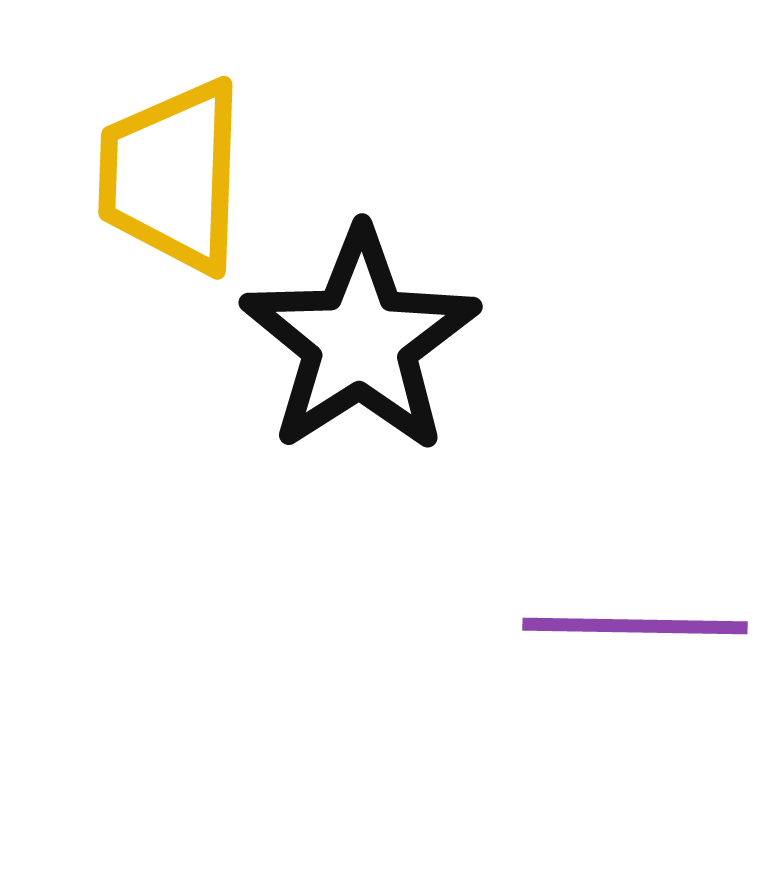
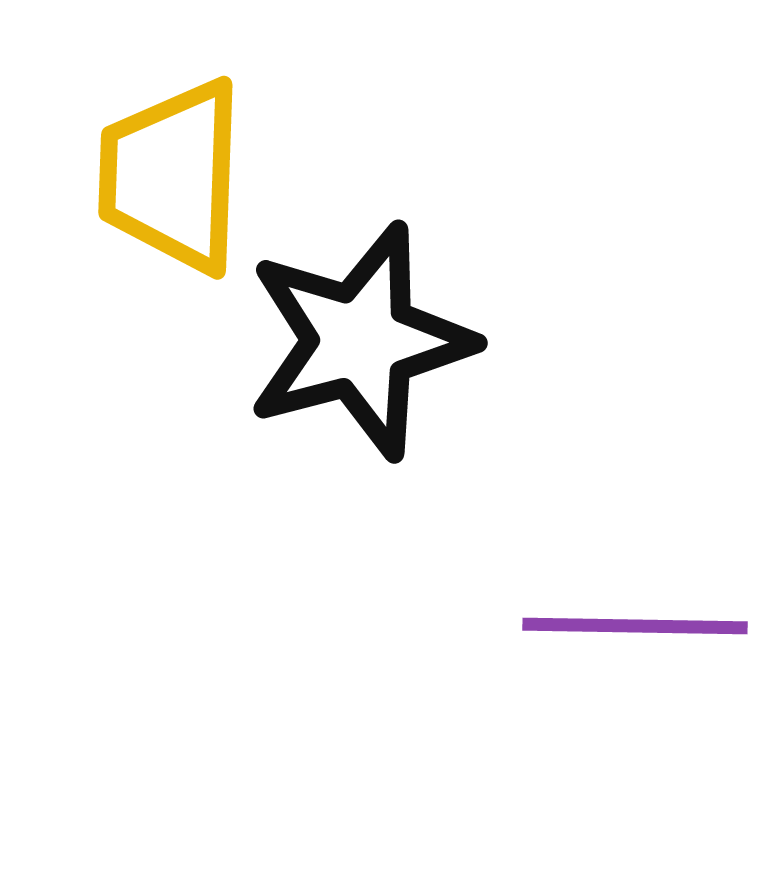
black star: rotated 18 degrees clockwise
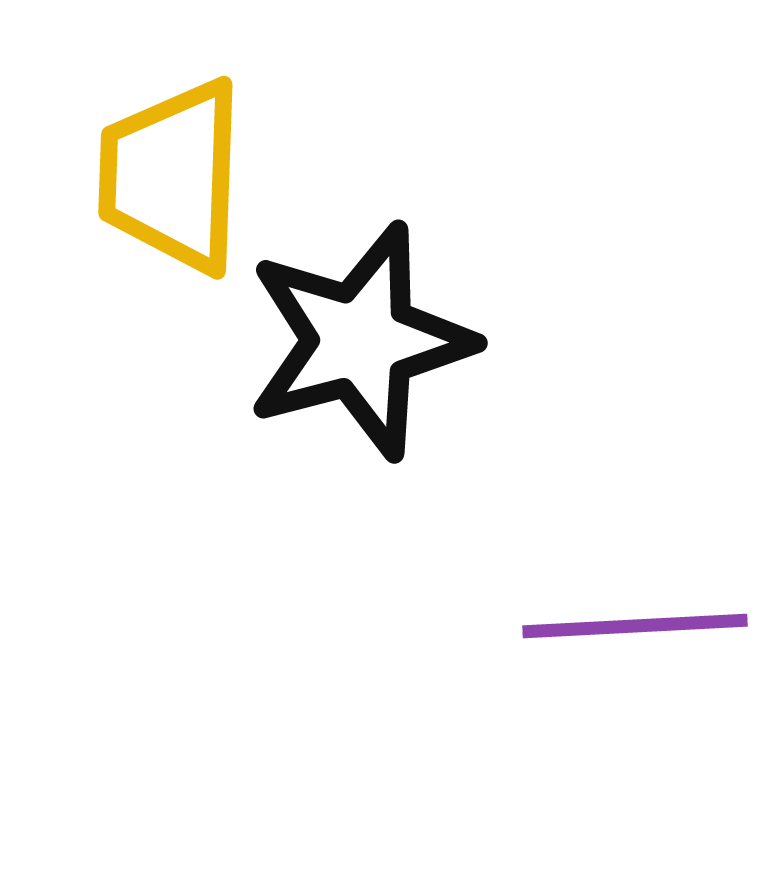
purple line: rotated 4 degrees counterclockwise
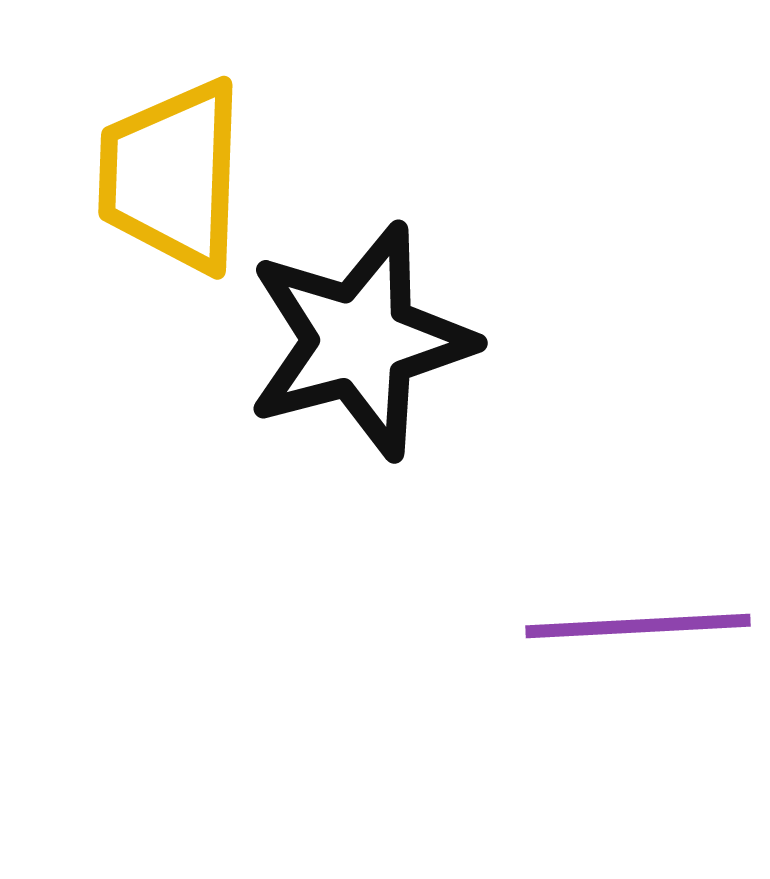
purple line: moved 3 px right
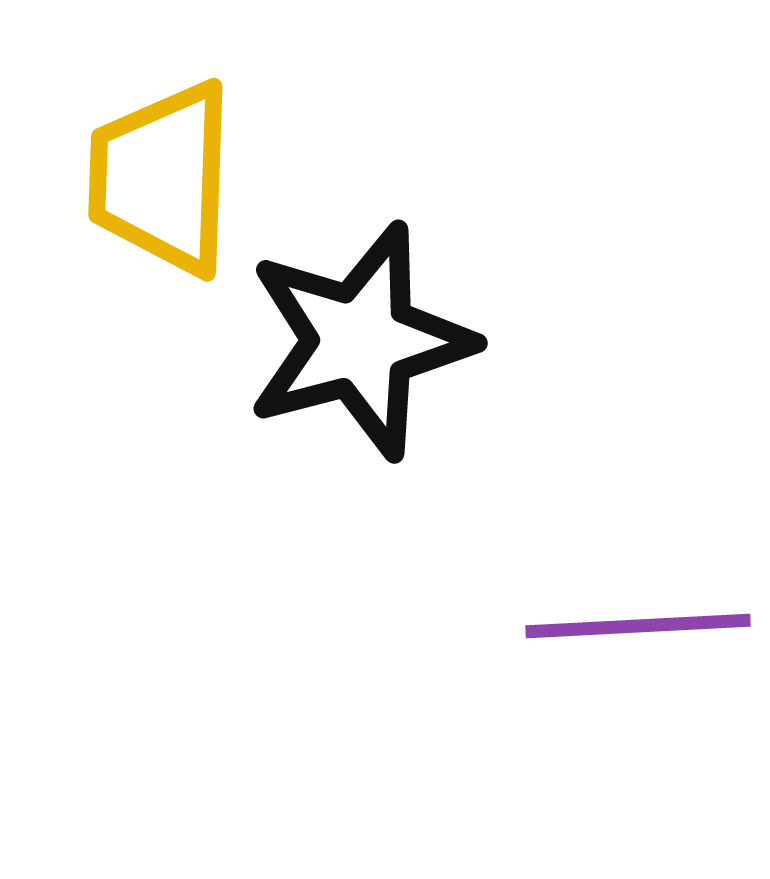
yellow trapezoid: moved 10 px left, 2 px down
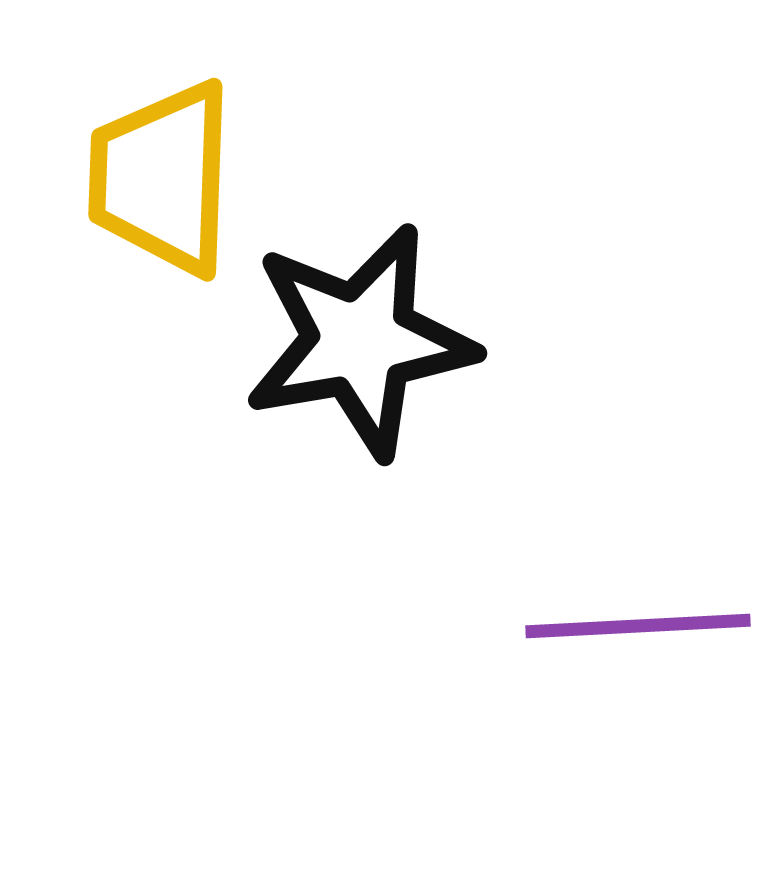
black star: rotated 5 degrees clockwise
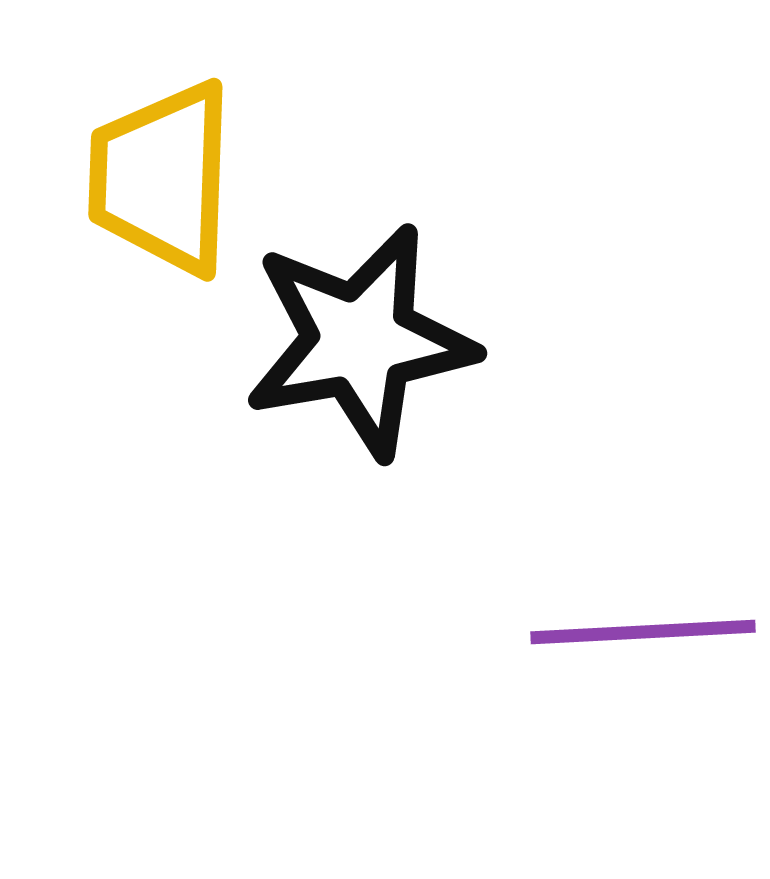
purple line: moved 5 px right, 6 px down
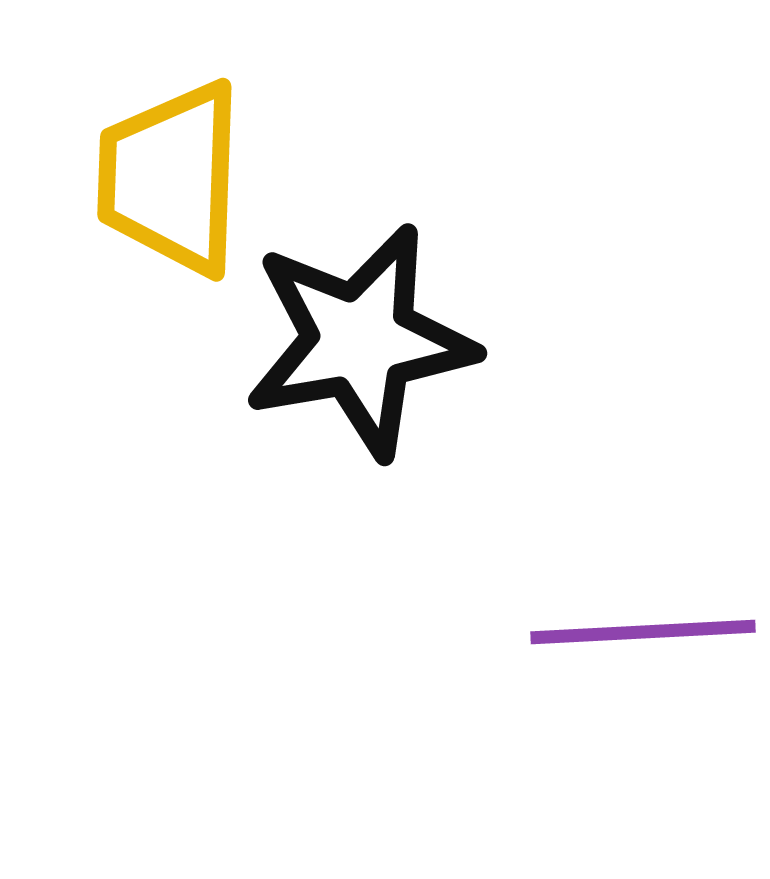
yellow trapezoid: moved 9 px right
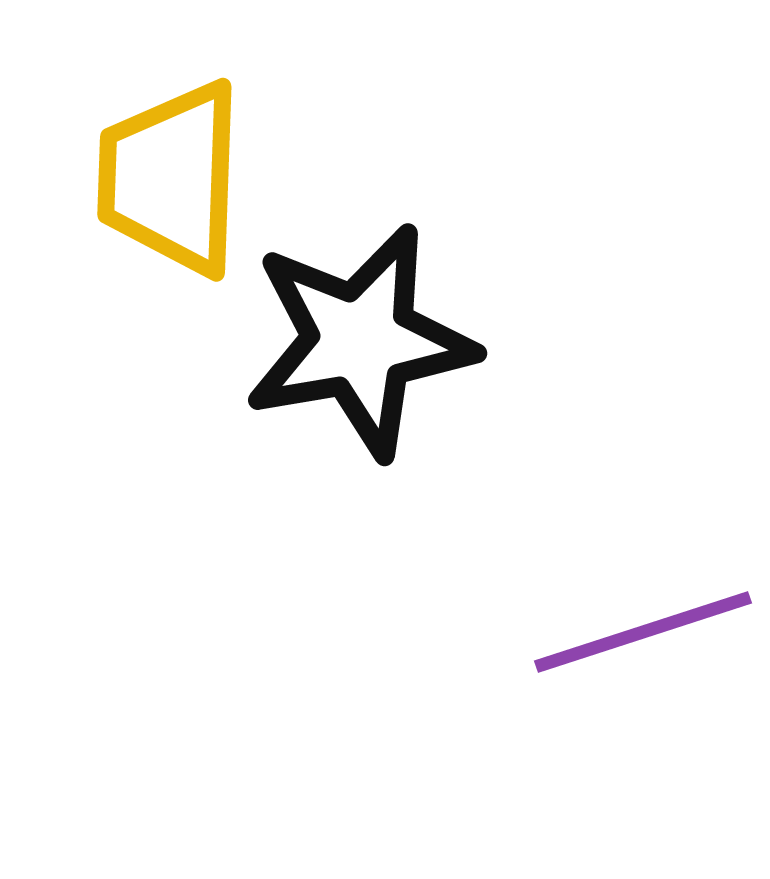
purple line: rotated 15 degrees counterclockwise
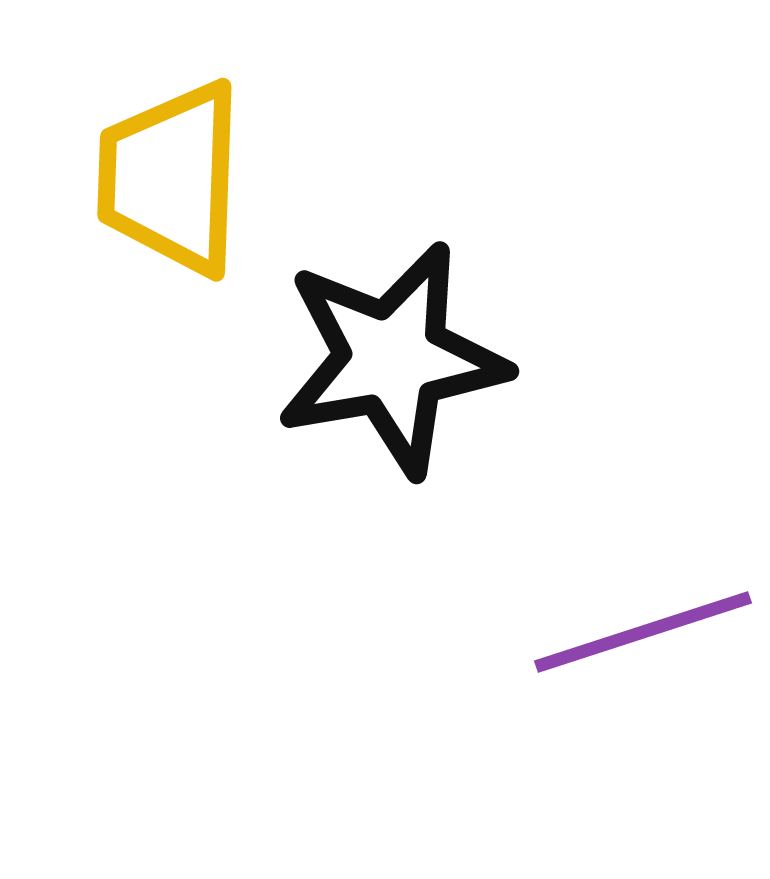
black star: moved 32 px right, 18 px down
